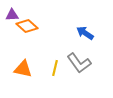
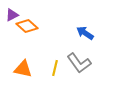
purple triangle: rotated 24 degrees counterclockwise
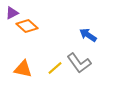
purple triangle: moved 2 px up
blue arrow: moved 3 px right, 2 px down
yellow line: rotated 35 degrees clockwise
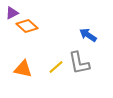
gray L-shape: rotated 25 degrees clockwise
yellow line: moved 1 px right, 1 px up
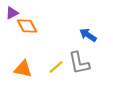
orange diamond: rotated 20 degrees clockwise
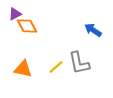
purple triangle: moved 3 px right, 1 px down
blue arrow: moved 5 px right, 5 px up
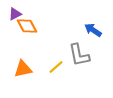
gray L-shape: moved 8 px up
orange triangle: rotated 24 degrees counterclockwise
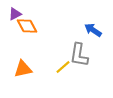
gray L-shape: rotated 20 degrees clockwise
yellow line: moved 7 px right
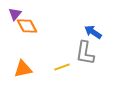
purple triangle: rotated 24 degrees counterclockwise
blue arrow: moved 2 px down
gray L-shape: moved 6 px right, 2 px up
yellow line: moved 1 px left; rotated 21 degrees clockwise
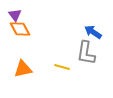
purple triangle: moved 1 px down; rotated 16 degrees counterclockwise
orange diamond: moved 7 px left, 3 px down
gray L-shape: moved 1 px right
yellow line: rotated 35 degrees clockwise
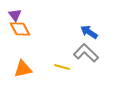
blue arrow: moved 4 px left
gray L-shape: rotated 125 degrees clockwise
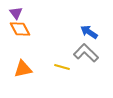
purple triangle: moved 1 px right, 2 px up
